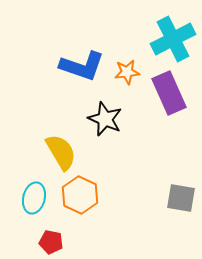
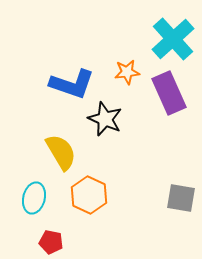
cyan cross: rotated 15 degrees counterclockwise
blue L-shape: moved 10 px left, 18 px down
orange hexagon: moved 9 px right
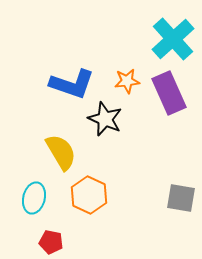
orange star: moved 9 px down
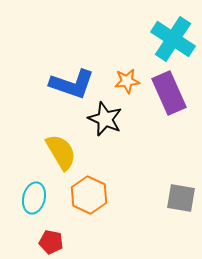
cyan cross: rotated 15 degrees counterclockwise
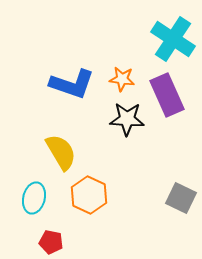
orange star: moved 5 px left, 2 px up; rotated 15 degrees clockwise
purple rectangle: moved 2 px left, 2 px down
black star: moved 22 px right; rotated 20 degrees counterclockwise
gray square: rotated 16 degrees clockwise
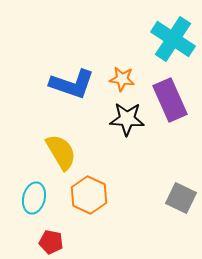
purple rectangle: moved 3 px right, 5 px down
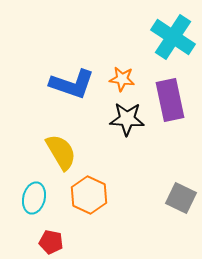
cyan cross: moved 2 px up
purple rectangle: rotated 12 degrees clockwise
